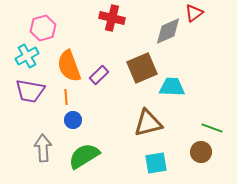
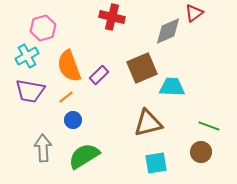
red cross: moved 1 px up
orange line: rotated 56 degrees clockwise
green line: moved 3 px left, 2 px up
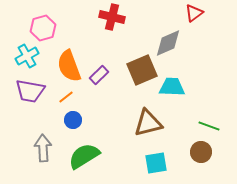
gray diamond: moved 12 px down
brown square: moved 2 px down
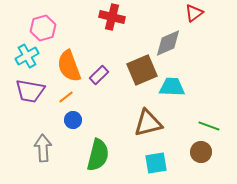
green semicircle: moved 14 px right, 1 px up; rotated 136 degrees clockwise
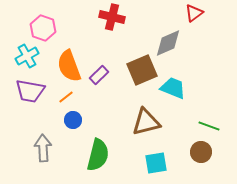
pink hexagon: rotated 25 degrees counterclockwise
cyan trapezoid: moved 1 px right, 1 px down; rotated 20 degrees clockwise
brown triangle: moved 2 px left, 1 px up
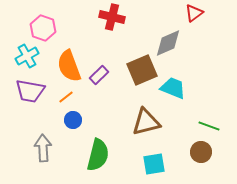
cyan square: moved 2 px left, 1 px down
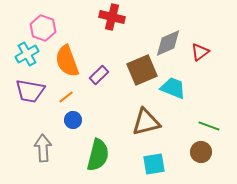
red triangle: moved 6 px right, 39 px down
cyan cross: moved 2 px up
orange semicircle: moved 2 px left, 5 px up
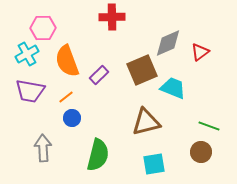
red cross: rotated 15 degrees counterclockwise
pink hexagon: rotated 20 degrees counterclockwise
blue circle: moved 1 px left, 2 px up
